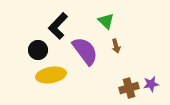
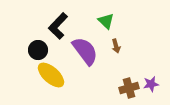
yellow ellipse: rotated 52 degrees clockwise
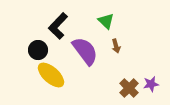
brown cross: rotated 30 degrees counterclockwise
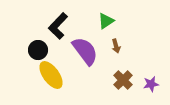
green triangle: rotated 42 degrees clockwise
yellow ellipse: rotated 12 degrees clockwise
brown cross: moved 6 px left, 8 px up
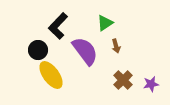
green triangle: moved 1 px left, 2 px down
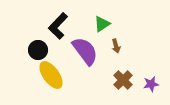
green triangle: moved 3 px left, 1 px down
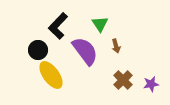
green triangle: moved 2 px left; rotated 30 degrees counterclockwise
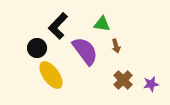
green triangle: moved 2 px right; rotated 48 degrees counterclockwise
black circle: moved 1 px left, 2 px up
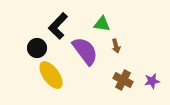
brown cross: rotated 18 degrees counterclockwise
purple star: moved 1 px right, 3 px up
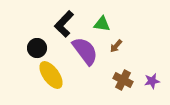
black L-shape: moved 6 px right, 2 px up
brown arrow: rotated 56 degrees clockwise
